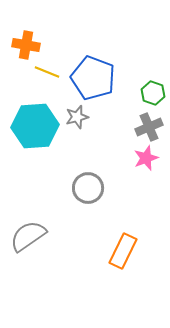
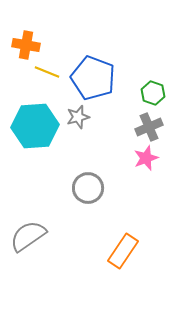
gray star: moved 1 px right
orange rectangle: rotated 8 degrees clockwise
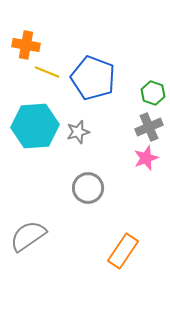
gray star: moved 15 px down
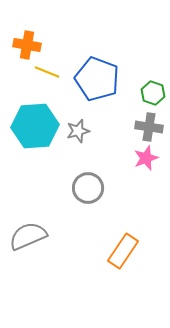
orange cross: moved 1 px right
blue pentagon: moved 4 px right, 1 px down
gray cross: rotated 32 degrees clockwise
gray star: moved 1 px up
gray semicircle: rotated 12 degrees clockwise
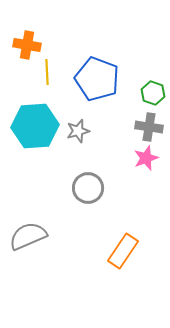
yellow line: rotated 65 degrees clockwise
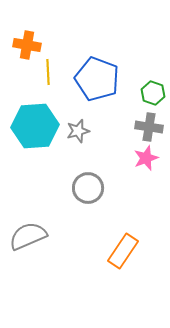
yellow line: moved 1 px right
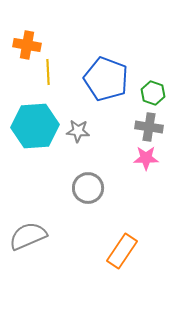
blue pentagon: moved 9 px right
gray star: rotated 20 degrees clockwise
pink star: rotated 20 degrees clockwise
orange rectangle: moved 1 px left
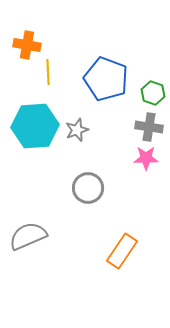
gray star: moved 1 px left, 1 px up; rotated 25 degrees counterclockwise
